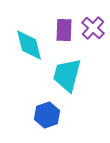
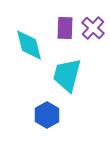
purple rectangle: moved 1 px right, 2 px up
blue hexagon: rotated 10 degrees counterclockwise
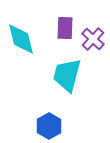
purple cross: moved 11 px down
cyan diamond: moved 8 px left, 6 px up
blue hexagon: moved 2 px right, 11 px down
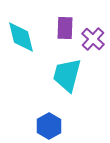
cyan diamond: moved 2 px up
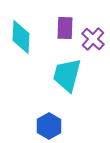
cyan diamond: rotated 16 degrees clockwise
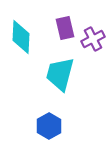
purple rectangle: rotated 15 degrees counterclockwise
purple cross: rotated 20 degrees clockwise
cyan trapezoid: moved 7 px left, 1 px up
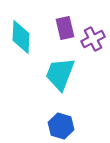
cyan trapezoid: rotated 6 degrees clockwise
blue hexagon: moved 12 px right; rotated 15 degrees counterclockwise
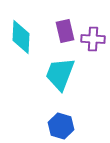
purple rectangle: moved 3 px down
purple cross: rotated 30 degrees clockwise
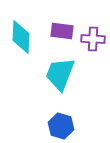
purple rectangle: moved 3 px left; rotated 70 degrees counterclockwise
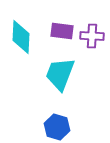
purple cross: moved 1 px left, 3 px up
blue hexagon: moved 4 px left, 1 px down
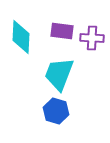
purple cross: moved 2 px down
cyan trapezoid: moved 1 px left
blue hexagon: moved 1 px left, 16 px up
